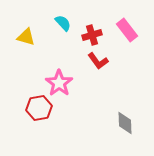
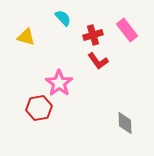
cyan semicircle: moved 5 px up
red cross: moved 1 px right
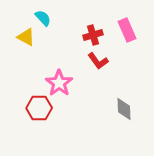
cyan semicircle: moved 20 px left
pink rectangle: rotated 15 degrees clockwise
yellow triangle: rotated 12 degrees clockwise
red hexagon: rotated 10 degrees clockwise
gray diamond: moved 1 px left, 14 px up
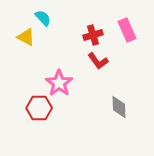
gray diamond: moved 5 px left, 2 px up
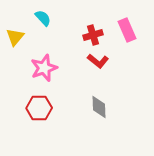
yellow triangle: moved 11 px left; rotated 42 degrees clockwise
red L-shape: rotated 15 degrees counterclockwise
pink star: moved 15 px left, 15 px up; rotated 16 degrees clockwise
gray diamond: moved 20 px left
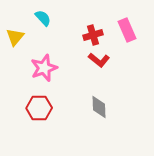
red L-shape: moved 1 px right, 1 px up
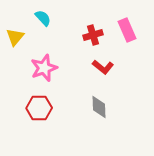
red L-shape: moved 4 px right, 7 px down
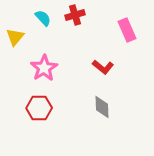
red cross: moved 18 px left, 20 px up
pink star: rotated 12 degrees counterclockwise
gray diamond: moved 3 px right
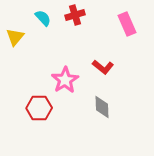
pink rectangle: moved 6 px up
pink star: moved 21 px right, 12 px down
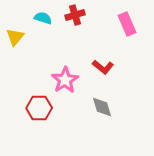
cyan semicircle: rotated 30 degrees counterclockwise
gray diamond: rotated 15 degrees counterclockwise
